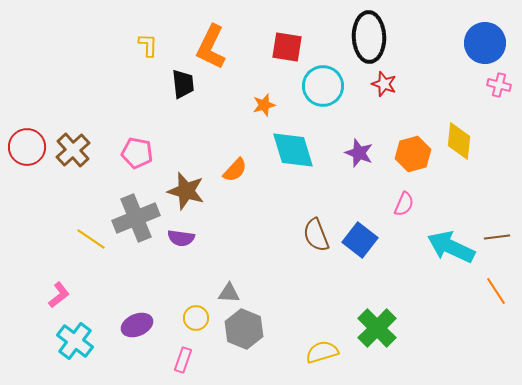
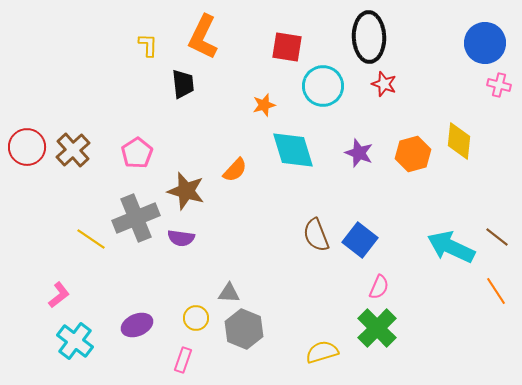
orange L-shape: moved 8 px left, 10 px up
pink pentagon: rotated 28 degrees clockwise
pink semicircle: moved 25 px left, 83 px down
brown line: rotated 45 degrees clockwise
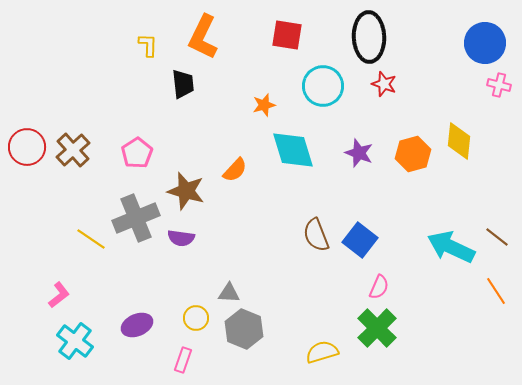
red square: moved 12 px up
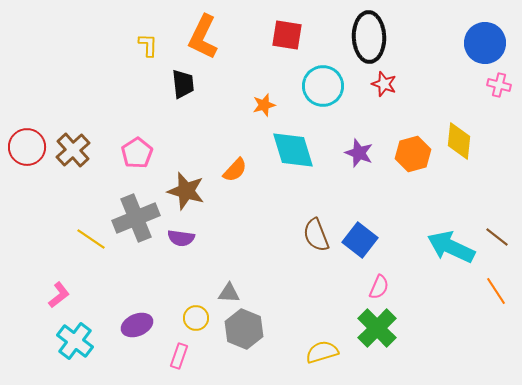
pink rectangle: moved 4 px left, 4 px up
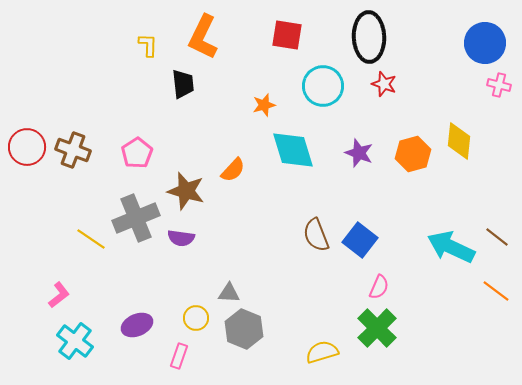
brown cross: rotated 28 degrees counterclockwise
orange semicircle: moved 2 px left
orange line: rotated 20 degrees counterclockwise
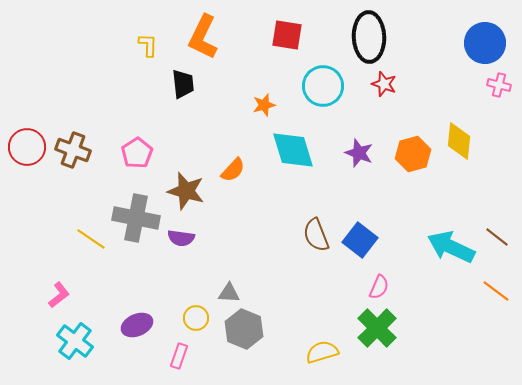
gray cross: rotated 33 degrees clockwise
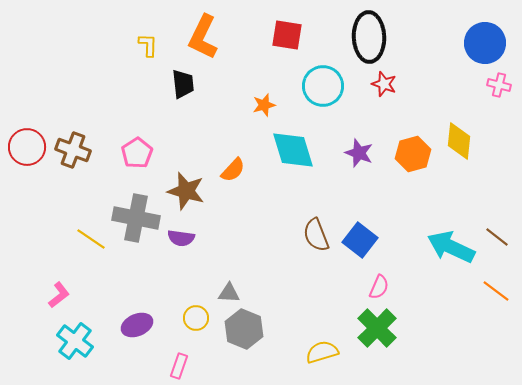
pink rectangle: moved 10 px down
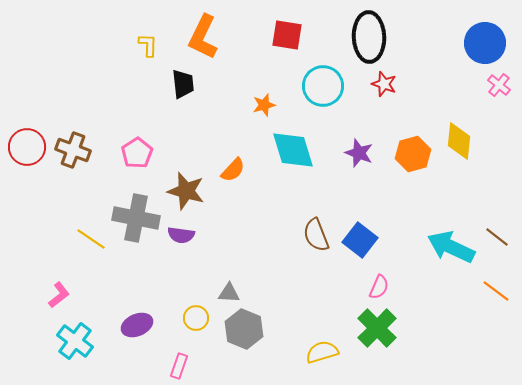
pink cross: rotated 25 degrees clockwise
purple semicircle: moved 3 px up
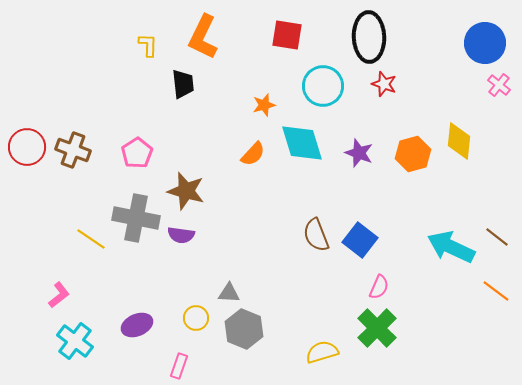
cyan diamond: moved 9 px right, 7 px up
orange semicircle: moved 20 px right, 16 px up
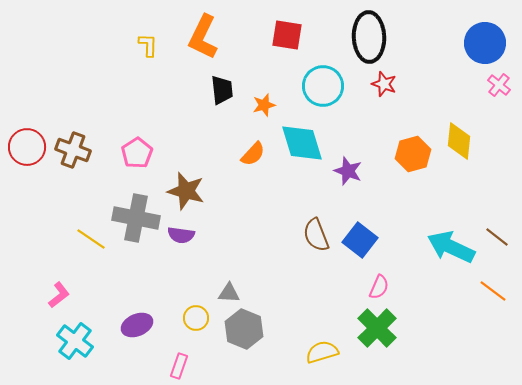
black trapezoid: moved 39 px right, 6 px down
purple star: moved 11 px left, 18 px down
orange line: moved 3 px left
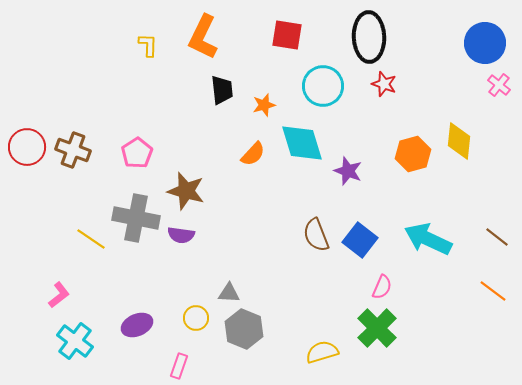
cyan arrow: moved 23 px left, 8 px up
pink semicircle: moved 3 px right
